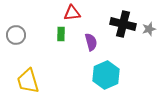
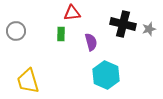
gray circle: moved 4 px up
cyan hexagon: rotated 12 degrees counterclockwise
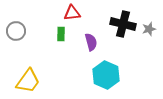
yellow trapezoid: rotated 128 degrees counterclockwise
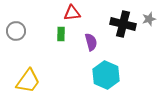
gray star: moved 10 px up
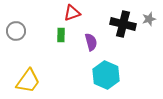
red triangle: rotated 12 degrees counterclockwise
green rectangle: moved 1 px down
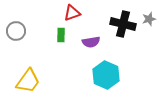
purple semicircle: rotated 96 degrees clockwise
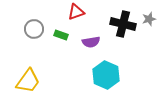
red triangle: moved 4 px right, 1 px up
gray circle: moved 18 px right, 2 px up
green rectangle: rotated 72 degrees counterclockwise
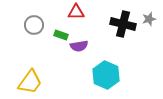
red triangle: rotated 18 degrees clockwise
gray circle: moved 4 px up
purple semicircle: moved 12 px left, 4 px down
yellow trapezoid: moved 2 px right, 1 px down
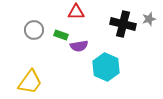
gray circle: moved 5 px down
cyan hexagon: moved 8 px up
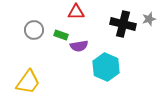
yellow trapezoid: moved 2 px left
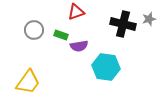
red triangle: rotated 18 degrees counterclockwise
cyan hexagon: rotated 16 degrees counterclockwise
